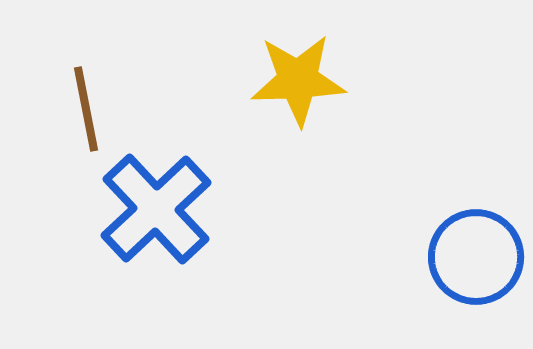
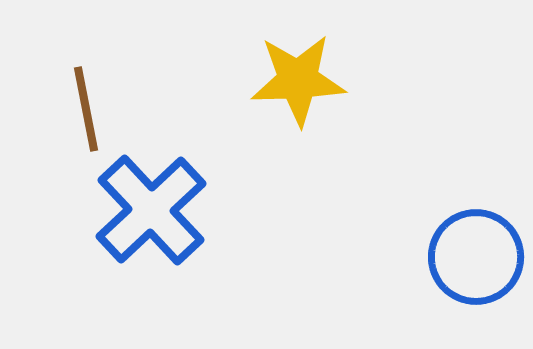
blue cross: moved 5 px left, 1 px down
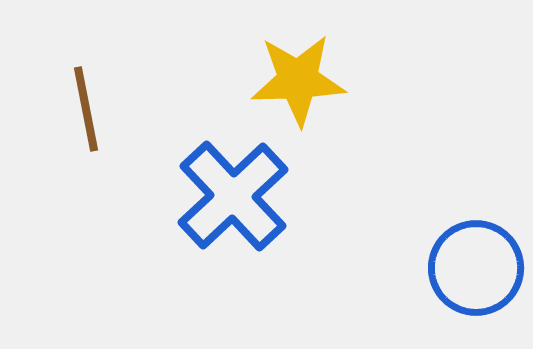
blue cross: moved 82 px right, 14 px up
blue circle: moved 11 px down
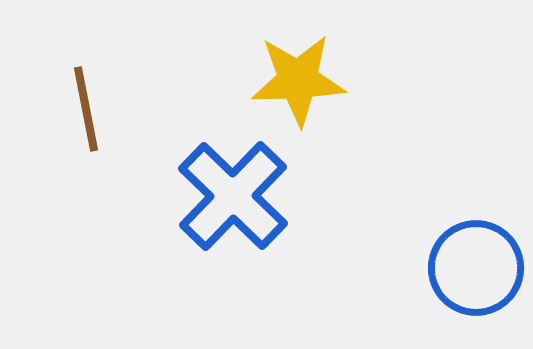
blue cross: rotated 3 degrees counterclockwise
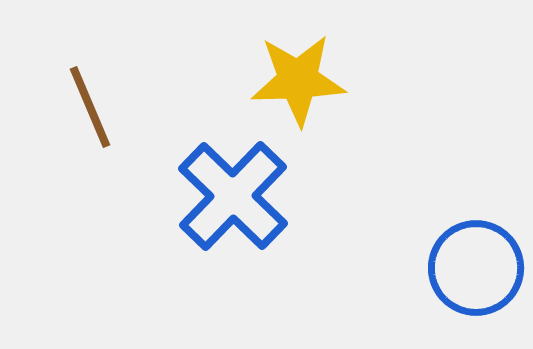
brown line: moved 4 px right, 2 px up; rotated 12 degrees counterclockwise
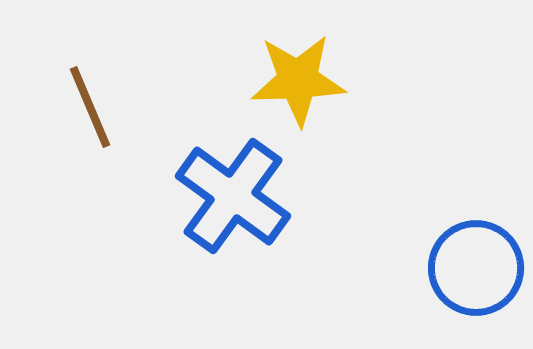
blue cross: rotated 8 degrees counterclockwise
